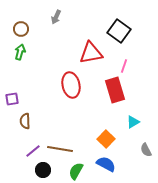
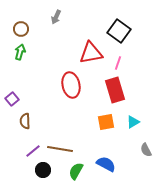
pink line: moved 6 px left, 3 px up
purple square: rotated 32 degrees counterclockwise
orange square: moved 17 px up; rotated 36 degrees clockwise
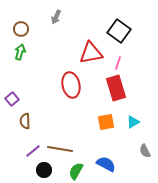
red rectangle: moved 1 px right, 2 px up
gray semicircle: moved 1 px left, 1 px down
black circle: moved 1 px right
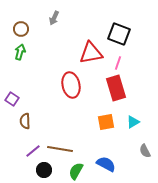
gray arrow: moved 2 px left, 1 px down
black square: moved 3 px down; rotated 15 degrees counterclockwise
purple square: rotated 16 degrees counterclockwise
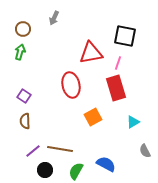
brown circle: moved 2 px right
black square: moved 6 px right, 2 px down; rotated 10 degrees counterclockwise
purple square: moved 12 px right, 3 px up
orange square: moved 13 px left, 5 px up; rotated 18 degrees counterclockwise
black circle: moved 1 px right
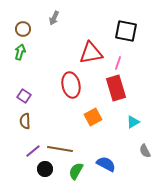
black square: moved 1 px right, 5 px up
black circle: moved 1 px up
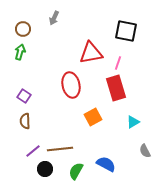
brown line: rotated 15 degrees counterclockwise
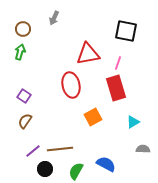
red triangle: moved 3 px left, 1 px down
brown semicircle: rotated 35 degrees clockwise
gray semicircle: moved 2 px left, 2 px up; rotated 120 degrees clockwise
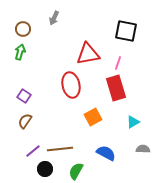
blue semicircle: moved 11 px up
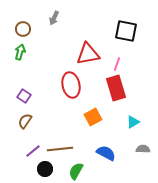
pink line: moved 1 px left, 1 px down
